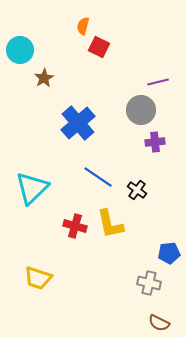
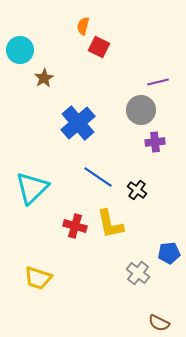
gray cross: moved 11 px left, 10 px up; rotated 25 degrees clockwise
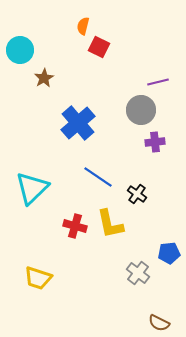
black cross: moved 4 px down
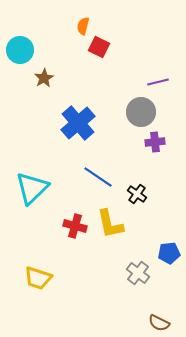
gray circle: moved 2 px down
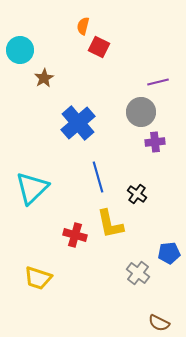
blue line: rotated 40 degrees clockwise
red cross: moved 9 px down
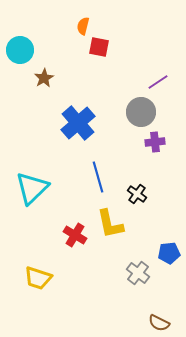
red square: rotated 15 degrees counterclockwise
purple line: rotated 20 degrees counterclockwise
red cross: rotated 15 degrees clockwise
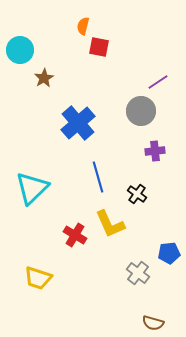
gray circle: moved 1 px up
purple cross: moved 9 px down
yellow L-shape: rotated 12 degrees counterclockwise
brown semicircle: moved 6 px left; rotated 10 degrees counterclockwise
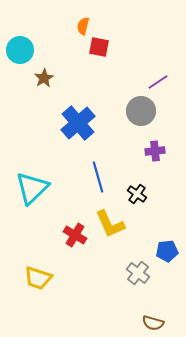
blue pentagon: moved 2 px left, 2 px up
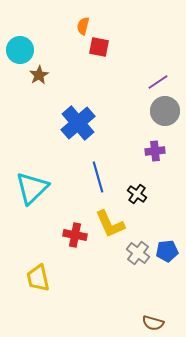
brown star: moved 5 px left, 3 px up
gray circle: moved 24 px right
red cross: rotated 20 degrees counterclockwise
gray cross: moved 20 px up
yellow trapezoid: rotated 60 degrees clockwise
